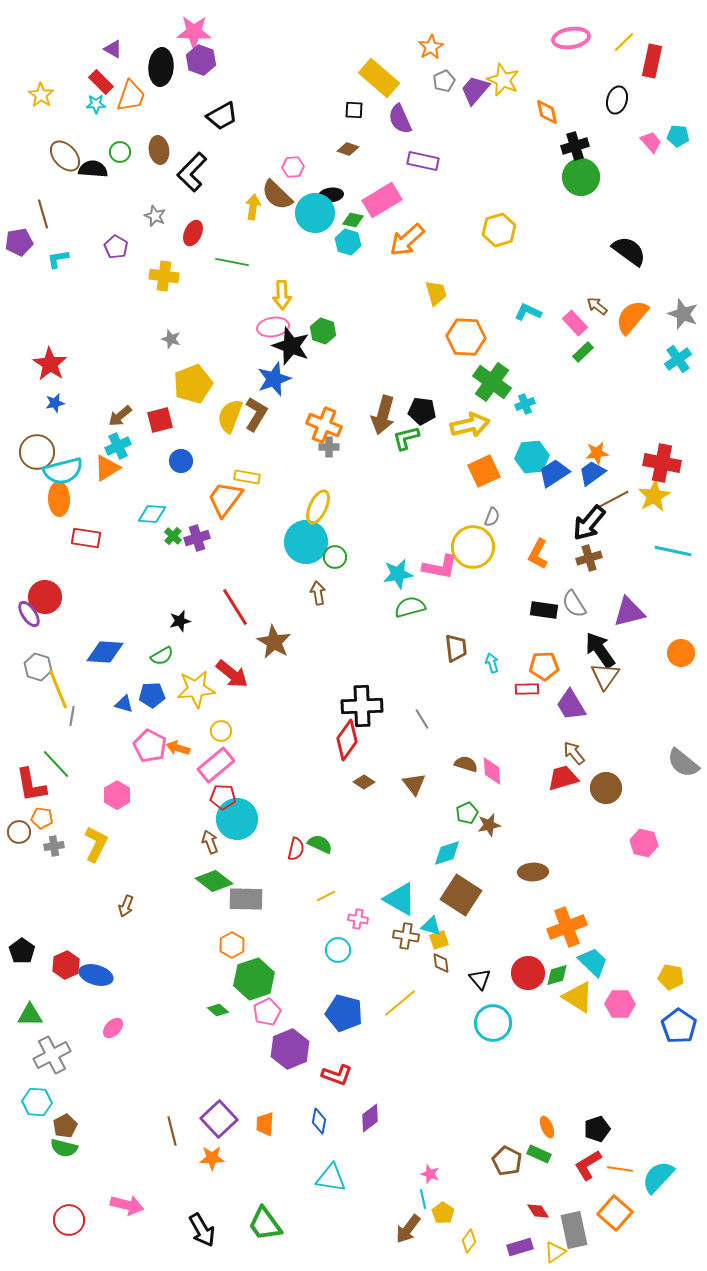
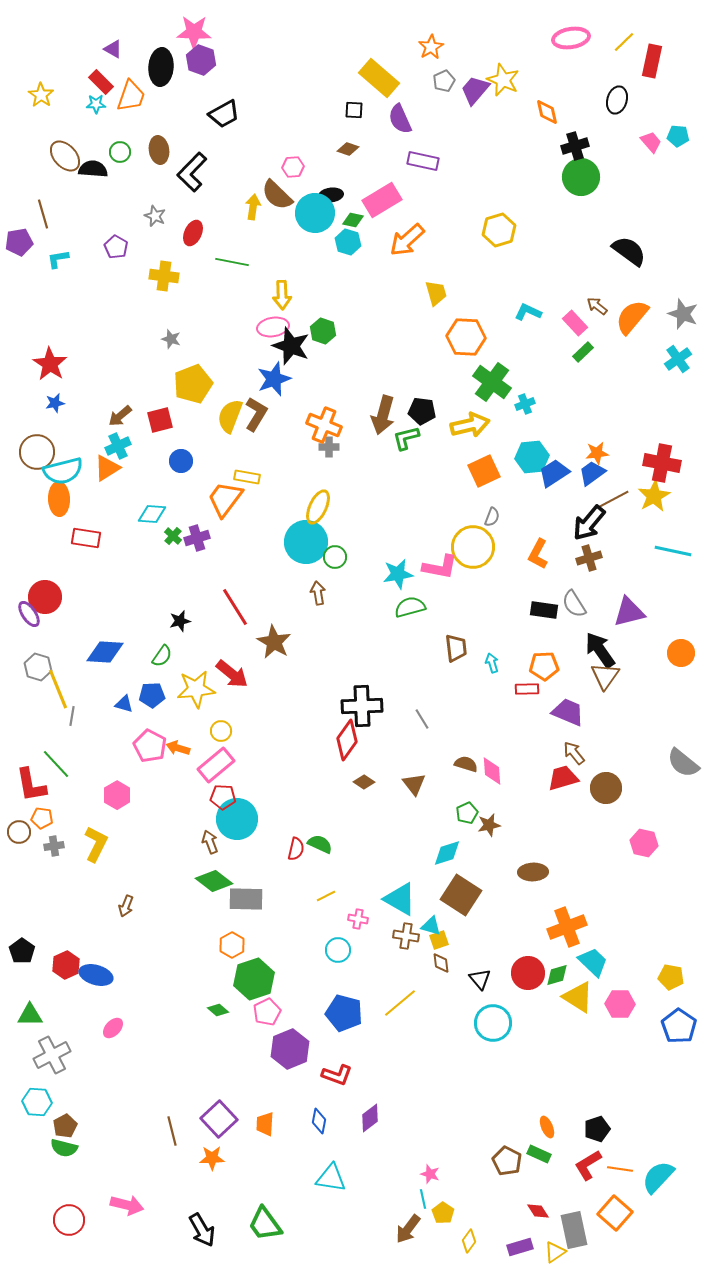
black trapezoid at (222, 116): moved 2 px right, 2 px up
green semicircle at (162, 656): rotated 25 degrees counterclockwise
purple trapezoid at (571, 705): moved 3 px left, 7 px down; rotated 144 degrees clockwise
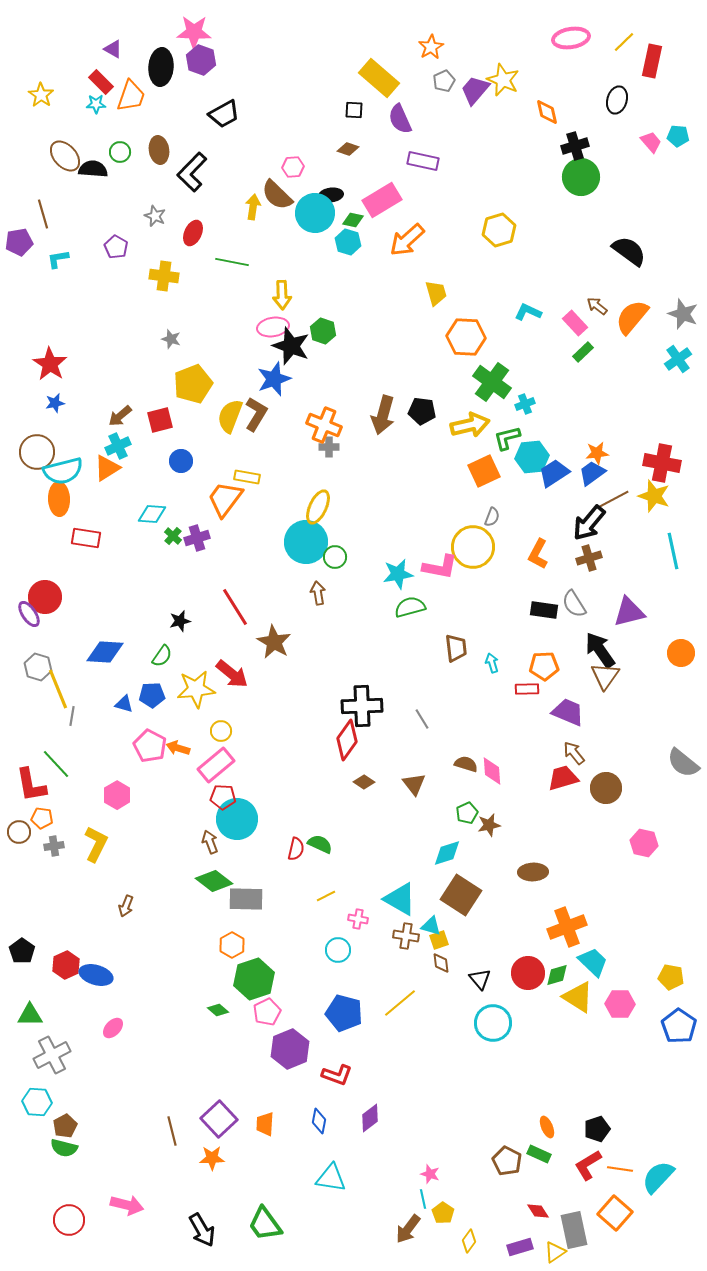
green L-shape at (406, 438): moved 101 px right
yellow star at (654, 496): rotated 24 degrees counterclockwise
cyan line at (673, 551): rotated 66 degrees clockwise
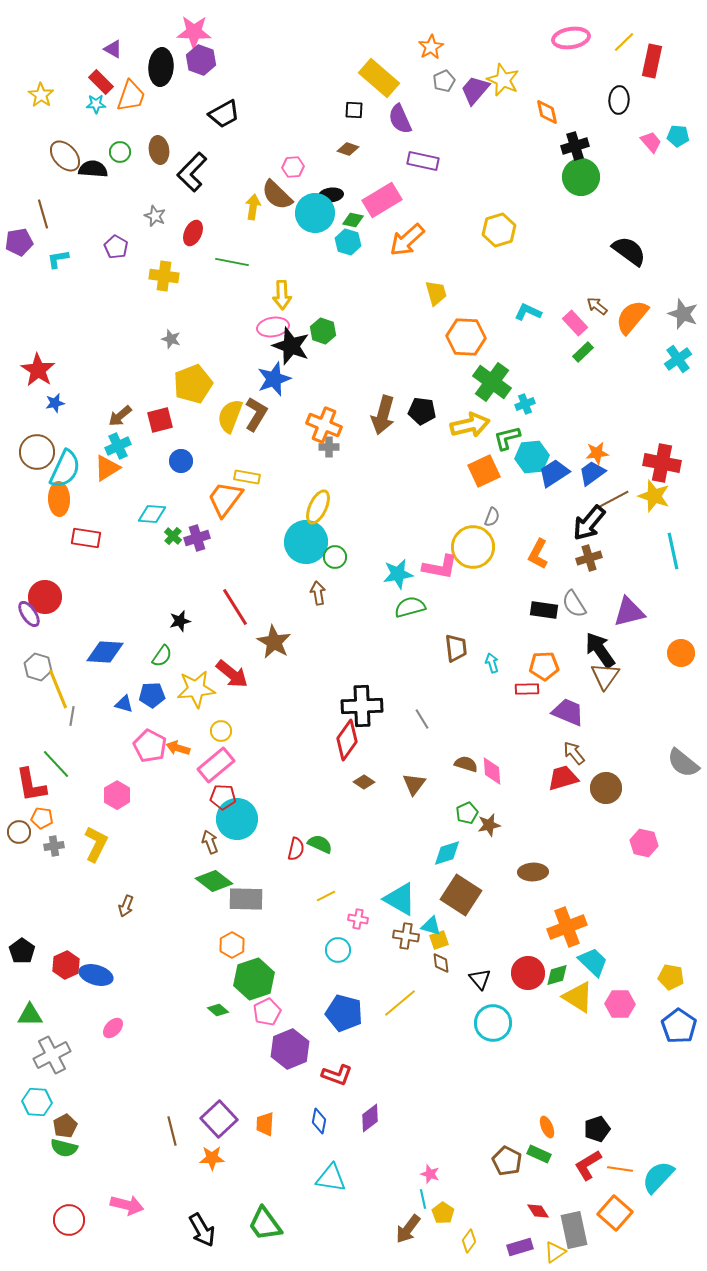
black ellipse at (617, 100): moved 2 px right; rotated 12 degrees counterclockwise
red star at (50, 364): moved 12 px left, 6 px down
cyan semicircle at (63, 471): moved 2 px right, 2 px up; rotated 51 degrees counterclockwise
brown triangle at (414, 784): rotated 15 degrees clockwise
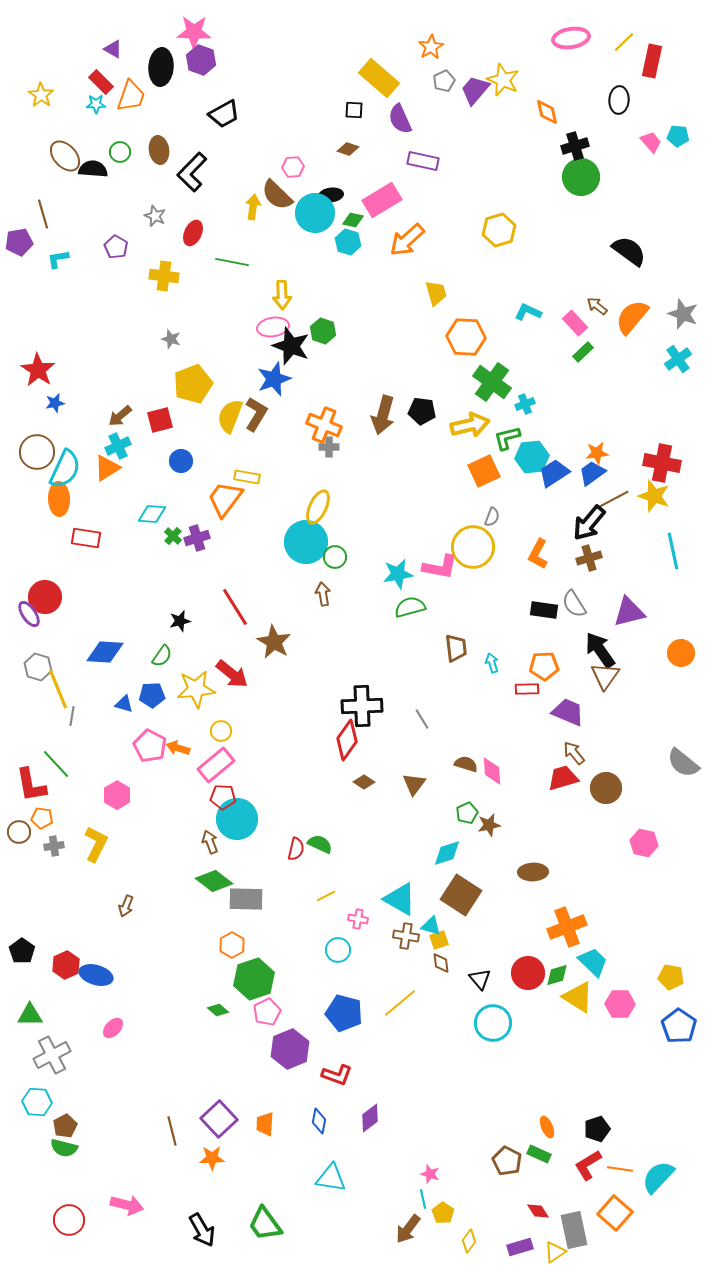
brown arrow at (318, 593): moved 5 px right, 1 px down
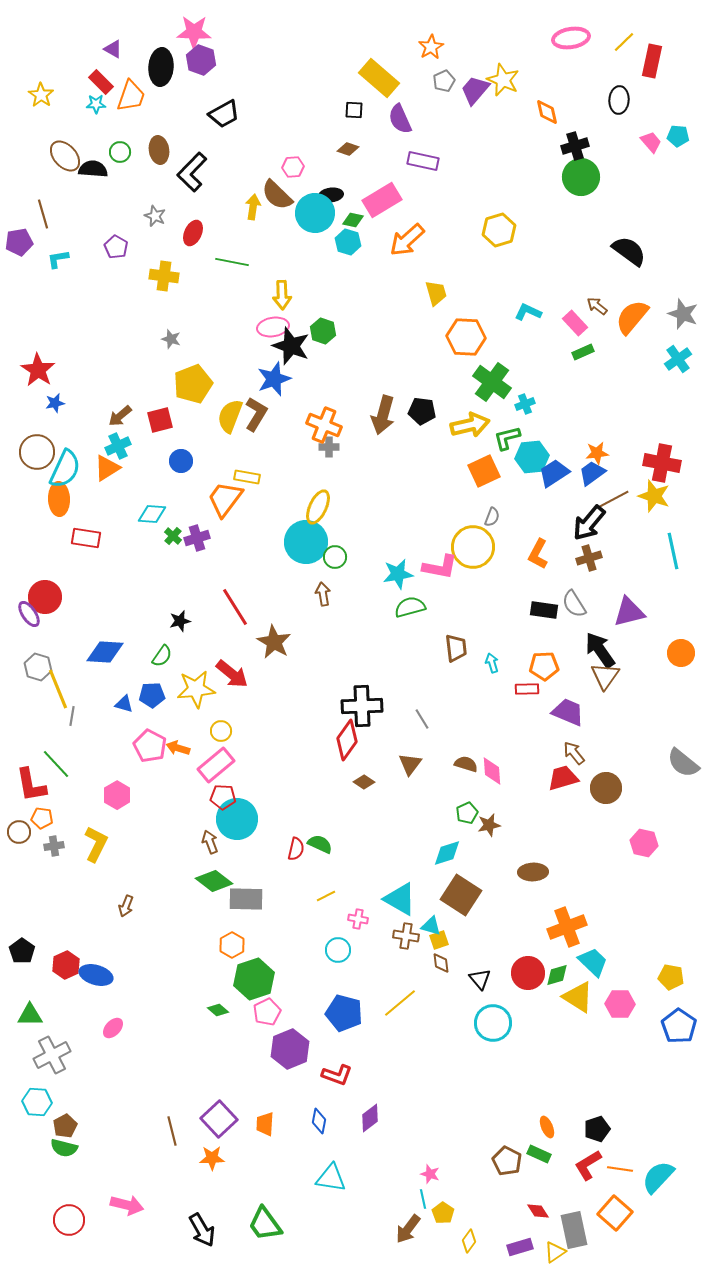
green rectangle at (583, 352): rotated 20 degrees clockwise
brown triangle at (414, 784): moved 4 px left, 20 px up
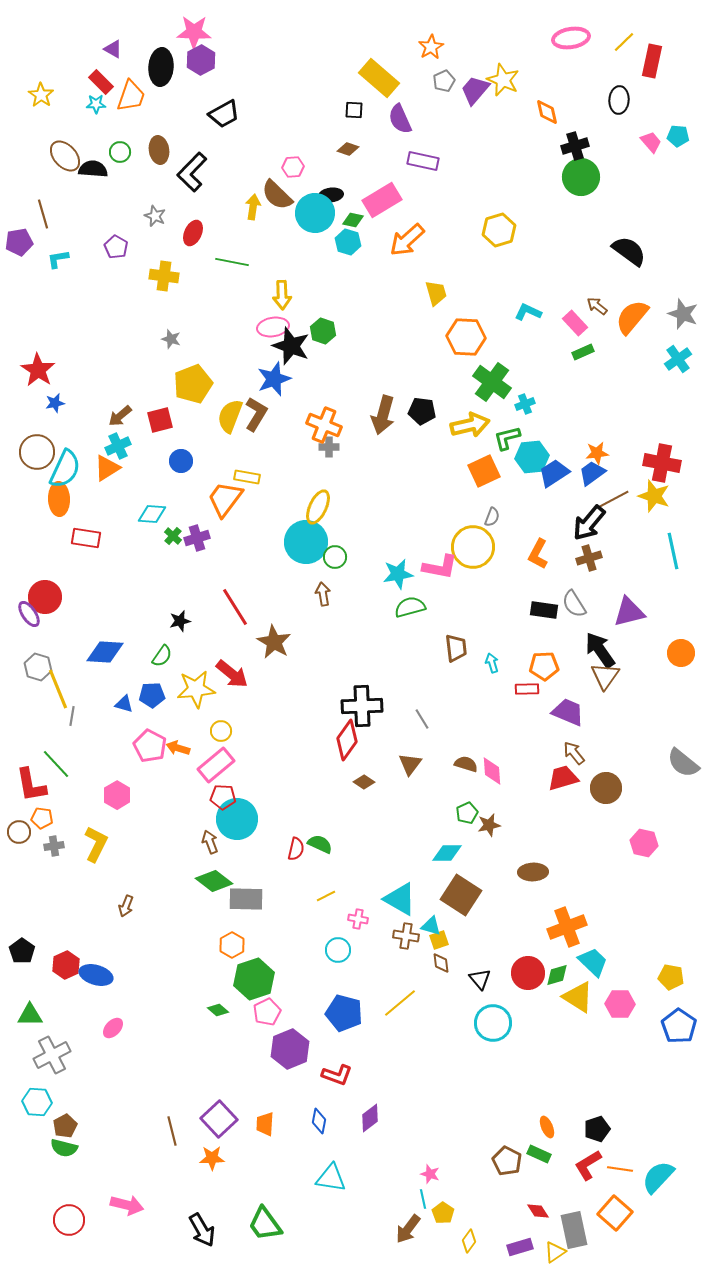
purple hexagon at (201, 60): rotated 12 degrees clockwise
cyan diamond at (447, 853): rotated 16 degrees clockwise
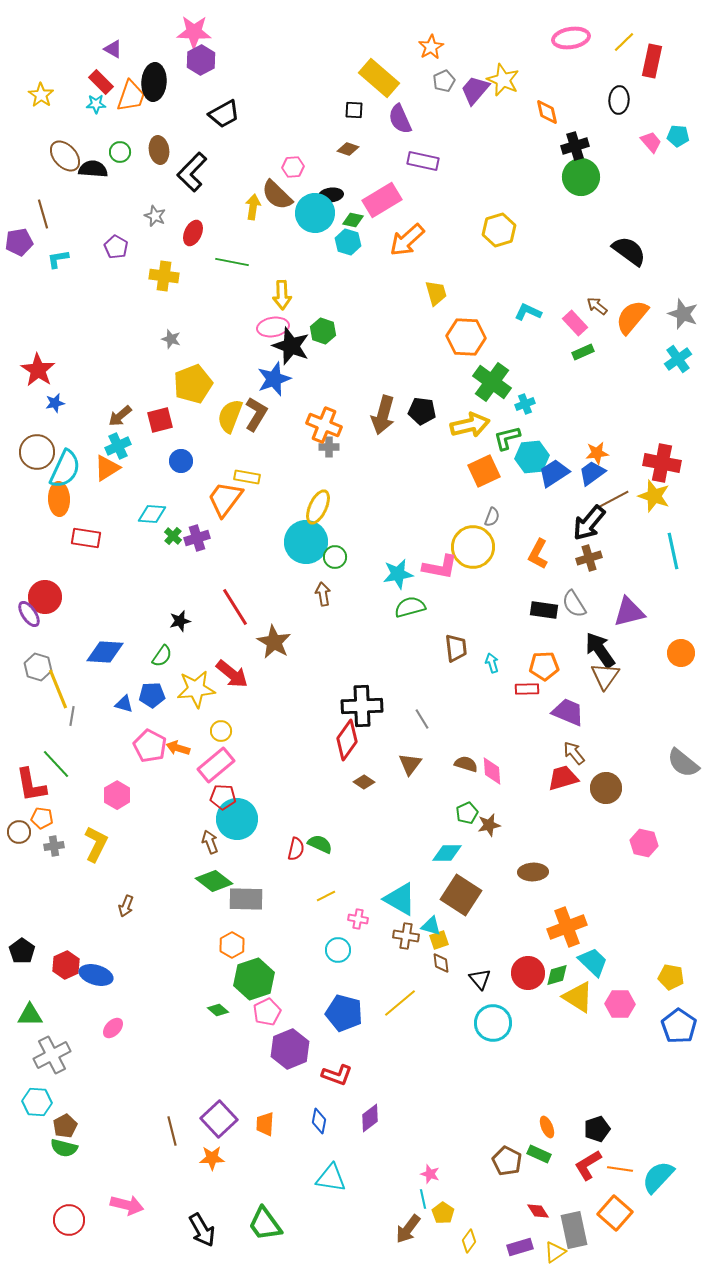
black ellipse at (161, 67): moved 7 px left, 15 px down
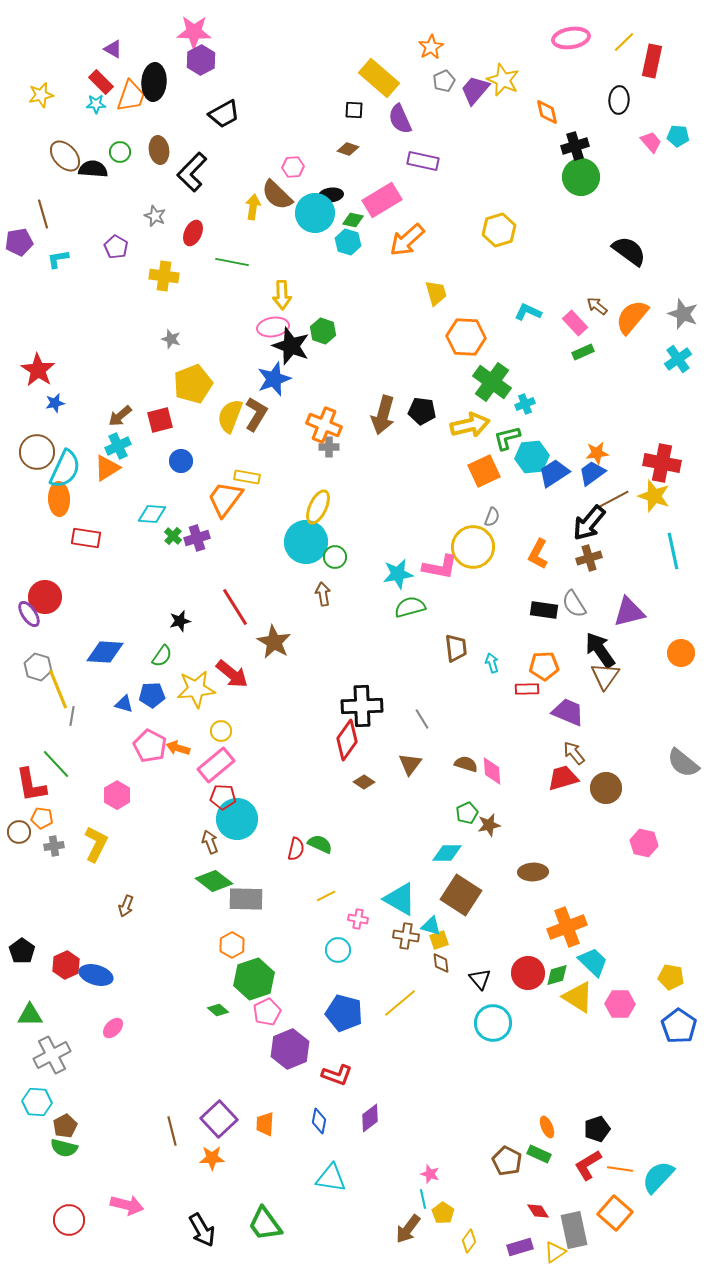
yellow star at (41, 95): rotated 25 degrees clockwise
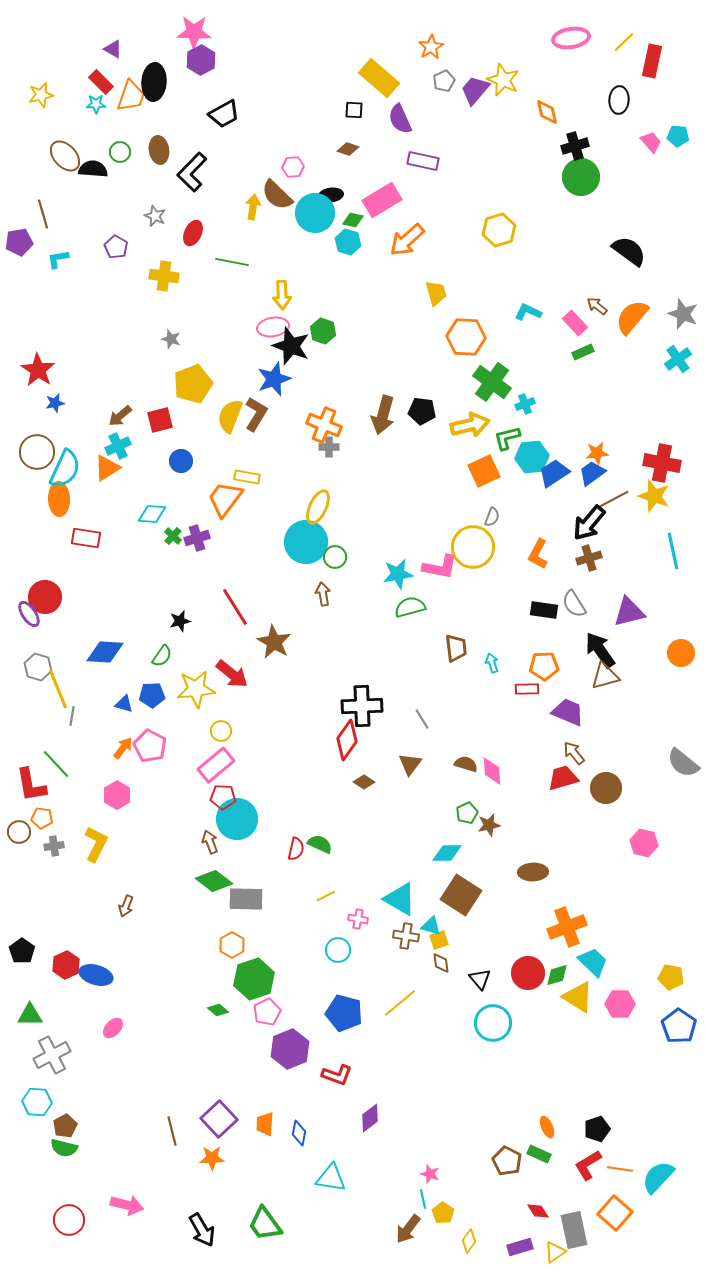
brown triangle at (605, 676): rotated 40 degrees clockwise
orange arrow at (178, 748): moved 55 px left; rotated 110 degrees clockwise
blue diamond at (319, 1121): moved 20 px left, 12 px down
